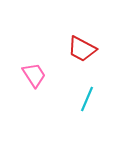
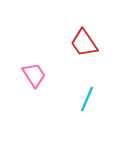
red trapezoid: moved 2 px right, 6 px up; rotated 28 degrees clockwise
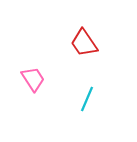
pink trapezoid: moved 1 px left, 4 px down
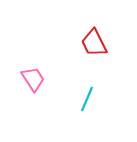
red trapezoid: moved 10 px right; rotated 8 degrees clockwise
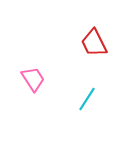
cyan line: rotated 10 degrees clockwise
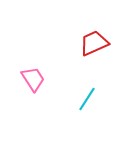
red trapezoid: rotated 92 degrees clockwise
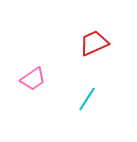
pink trapezoid: rotated 88 degrees clockwise
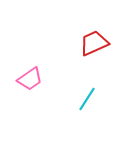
pink trapezoid: moved 3 px left
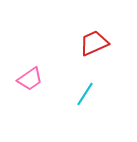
cyan line: moved 2 px left, 5 px up
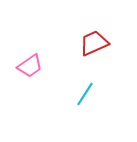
pink trapezoid: moved 13 px up
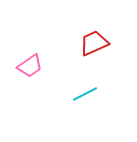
cyan line: rotated 30 degrees clockwise
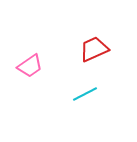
red trapezoid: moved 6 px down
